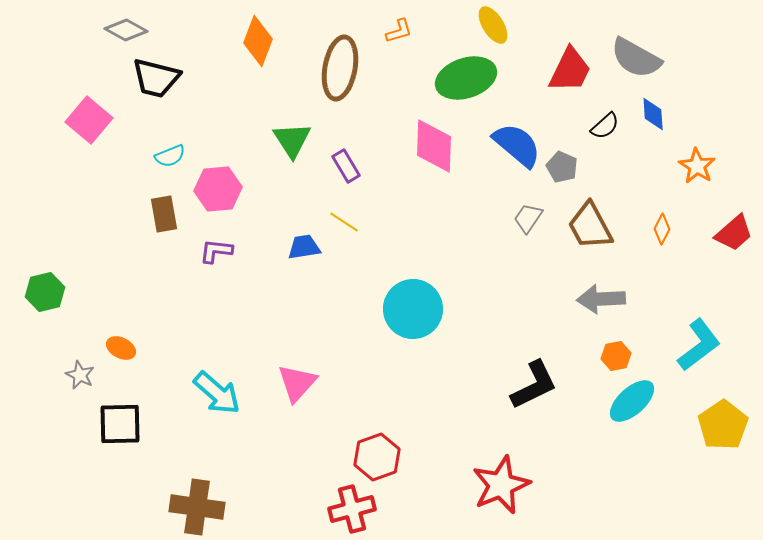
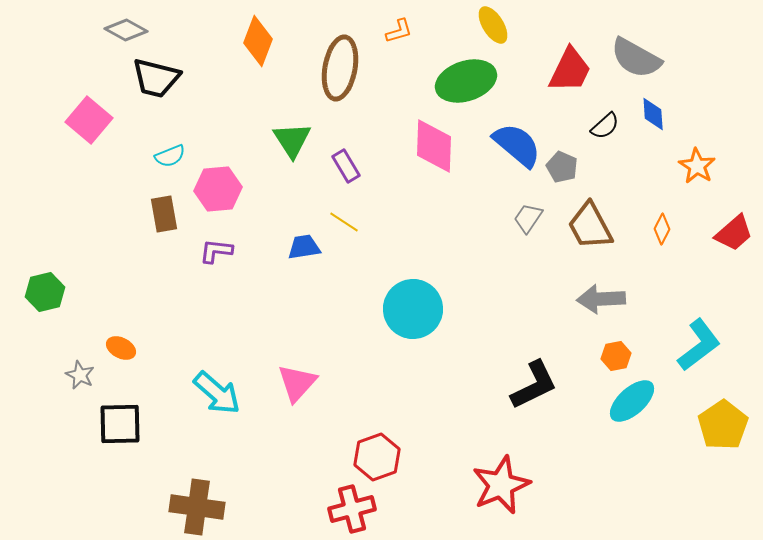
green ellipse at (466, 78): moved 3 px down
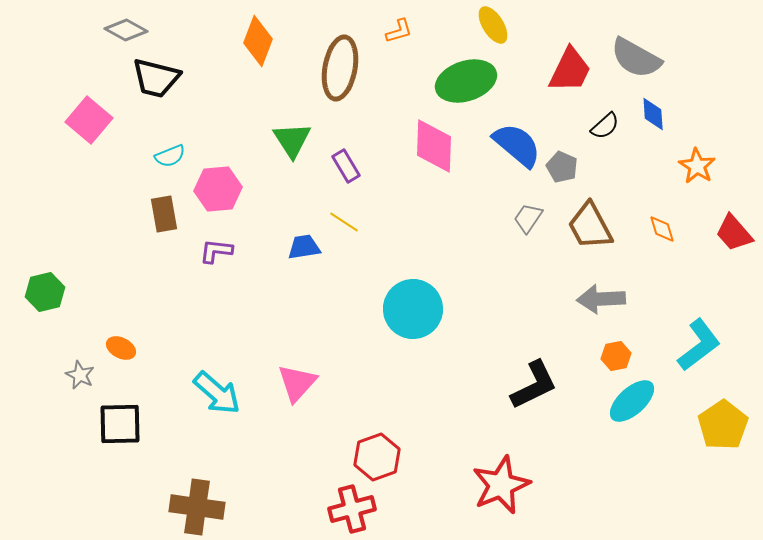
orange diamond at (662, 229): rotated 44 degrees counterclockwise
red trapezoid at (734, 233): rotated 90 degrees clockwise
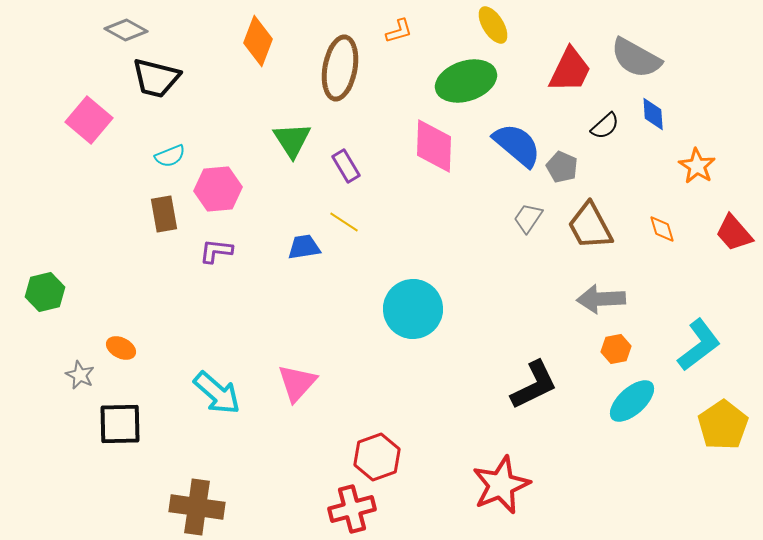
orange hexagon at (616, 356): moved 7 px up
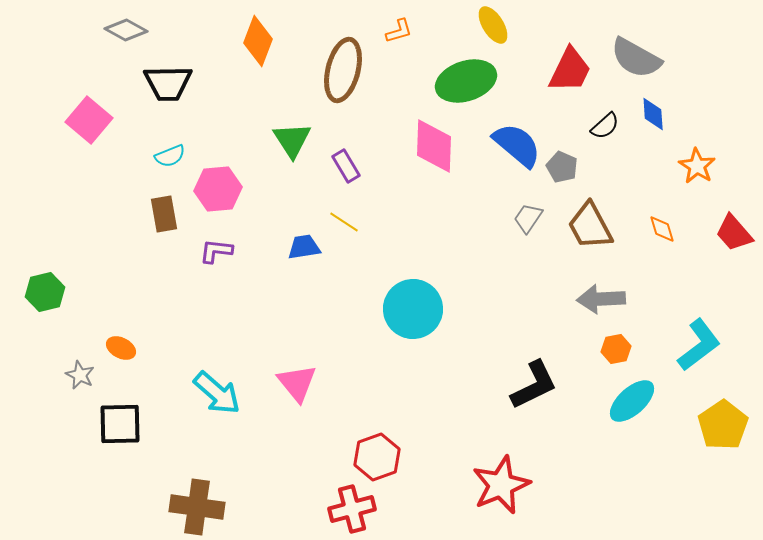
brown ellipse at (340, 68): moved 3 px right, 2 px down; rotated 4 degrees clockwise
black trapezoid at (156, 78): moved 12 px right, 5 px down; rotated 15 degrees counterclockwise
pink triangle at (297, 383): rotated 21 degrees counterclockwise
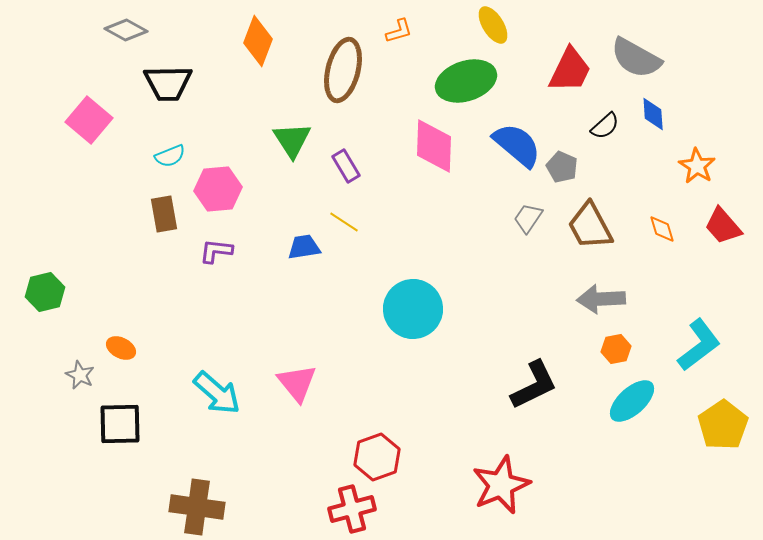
red trapezoid at (734, 233): moved 11 px left, 7 px up
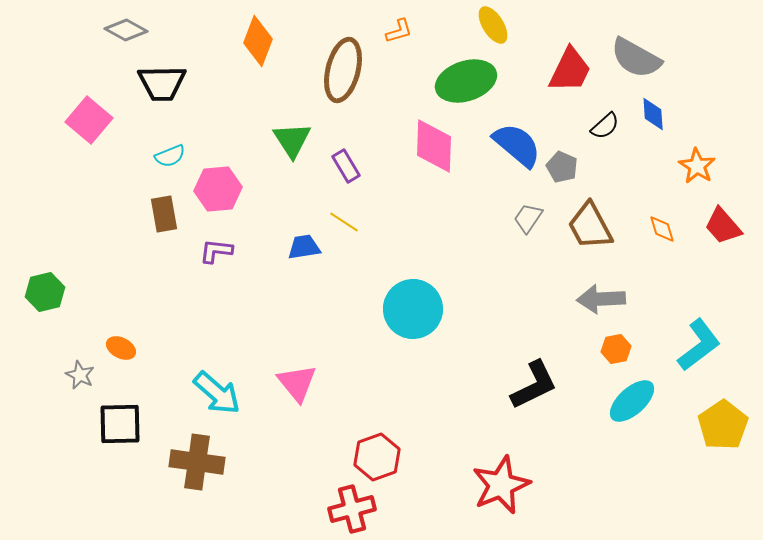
black trapezoid at (168, 83): moved 6 px left
brown cross at (197, 507): moved 45 px up
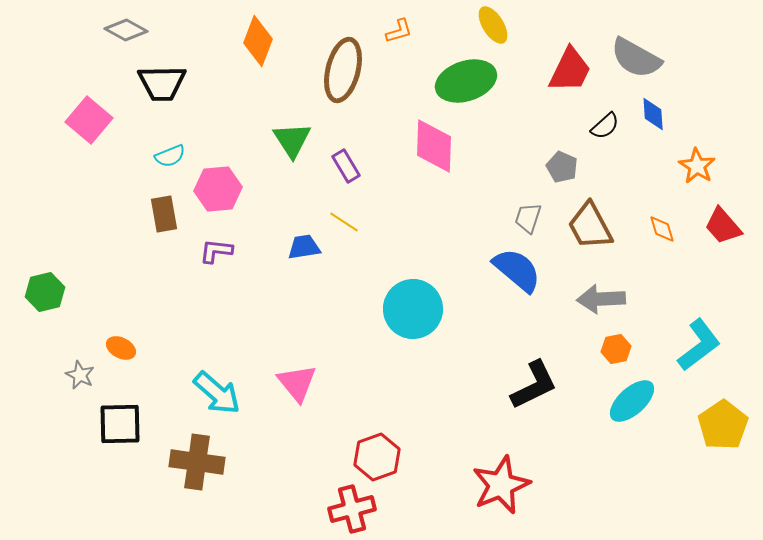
blue semicircle at (517, 145): moved 125 px down
gray trapezoid at (528, 218): rotated 16 degrees counterclockwise
